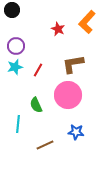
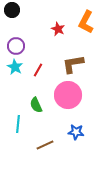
orange L-shape: moved 1 px left; rotated 15 degrees counterclockwise
cyan star: rotated 28 degrees counterclockwise
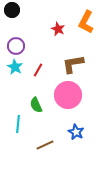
blue star: rotated 21 degrees clockwise
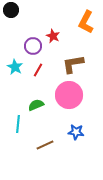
black circle: moved 1 px left
red star: moved 5 px left, 7 px down
purple circle: moved 17 px right
pink circle: moved 1 px right
green semicircle: rotated 91 degrees clockwise
blue star: rotated 21 degrees counterclockwise
